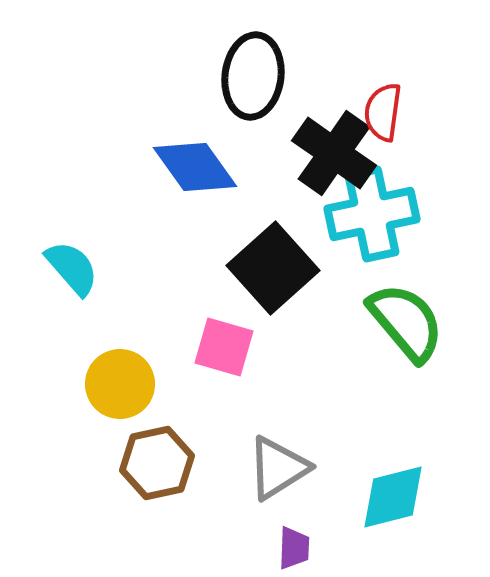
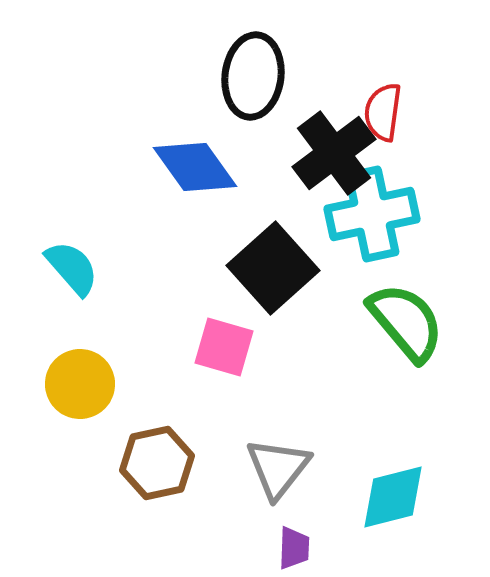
black cross: rotated 18 degrees clockwise
yellow circle: moved 40 px left
gray triangle: rotated 20 degrees counterclockwise
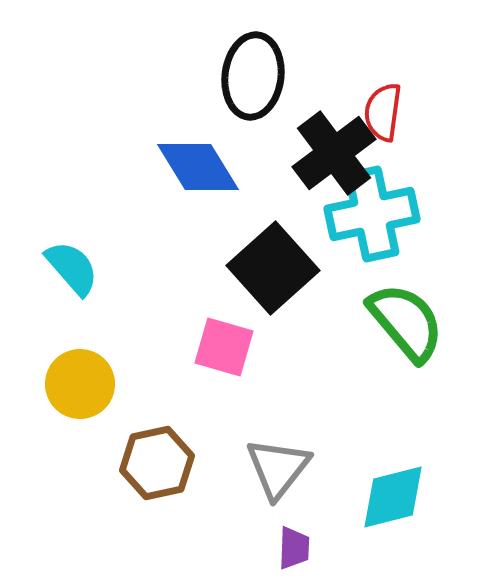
blue diamond: moved 3 px right; rotated 4 degrees clockwise
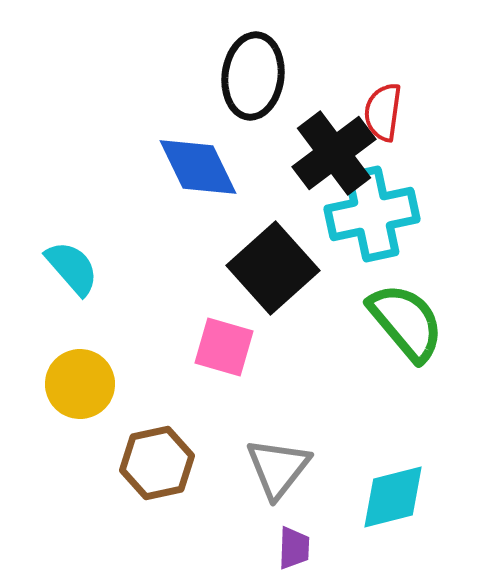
blue diamond: rotated 6 degrees clockwise
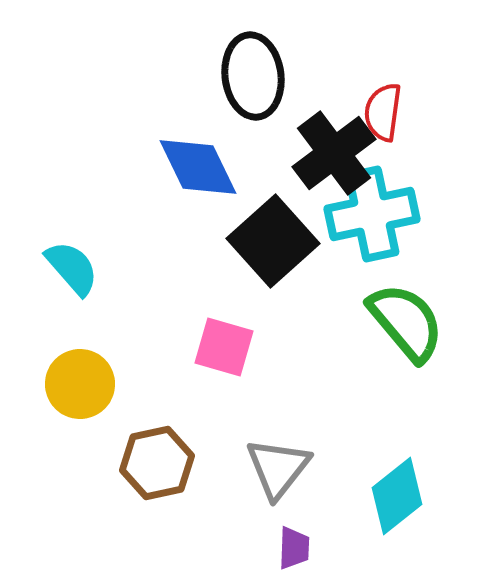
black ellipse: rotated 14 degrees counterclockwise
black square: moved 27 px up
cyan diamond: moved 4 px right, 1 px up; rotated 24 degrees counterclockwise
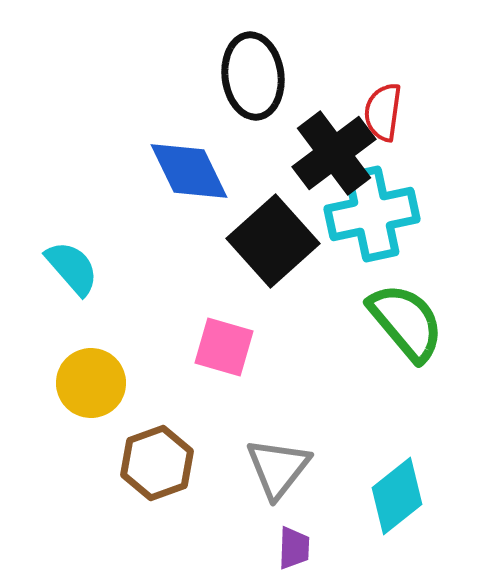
blue diamond: moved 9 px left, 4 px down
yellow circle: moved 11 px right, 1 px up
brown hexagon: rotated 8 degrees counterclockwise
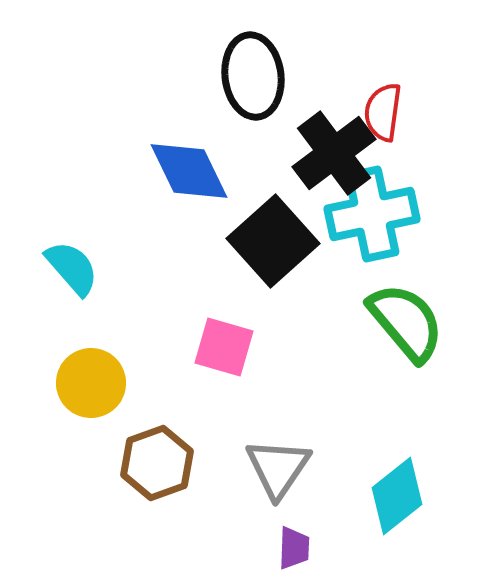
gray triangle: rotated 4 degrees counterclockwise
